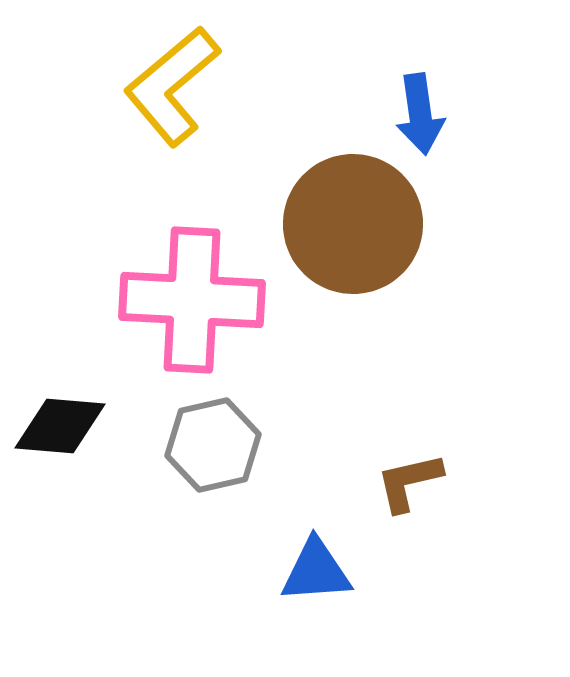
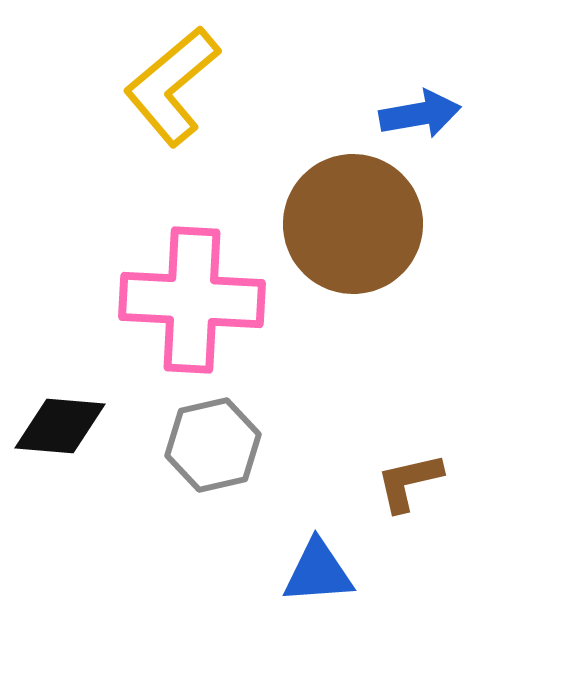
blue arrow: rotated 92 degrees counterclockwise
blue triangle: moved 2 px right, 1 px down
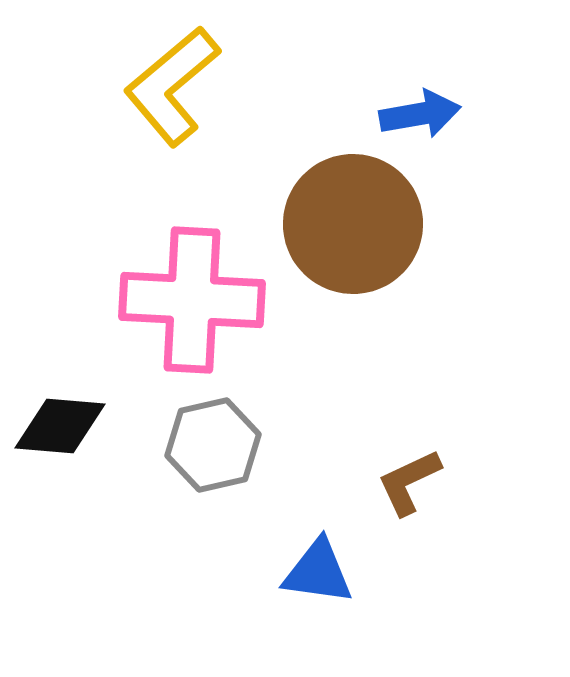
brown L-shape: rotated 12 degrees counterclockwise
blue triangle: rotated 12 degrees clockwise
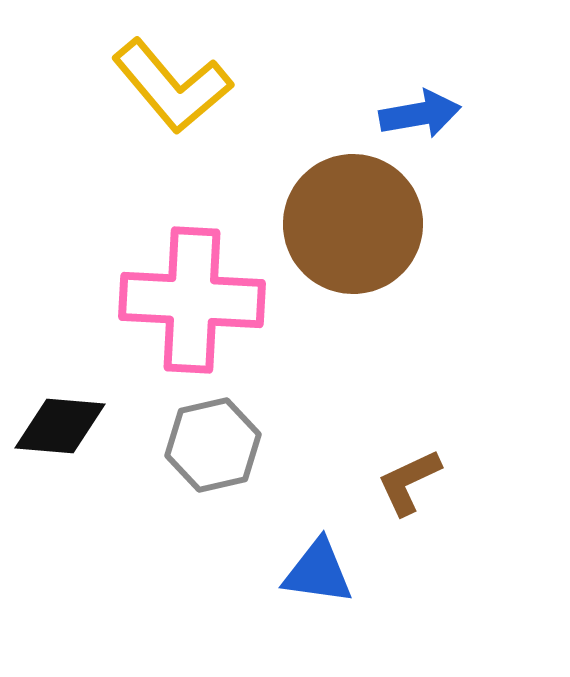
yellow L-shape: rotated 90 degrees counterclockwise
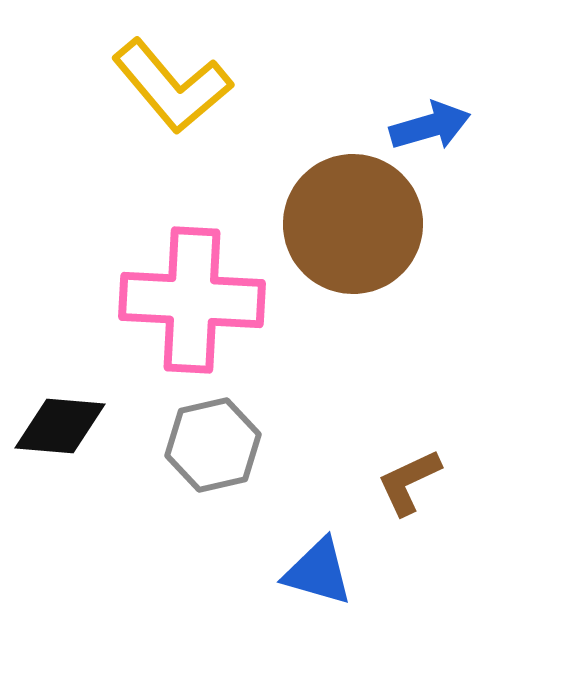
blue arrow: moved 10 px right, 12 px down; rotated 6 degrees counterclockwise
blue triangle: rotated 8 degrees clockwise
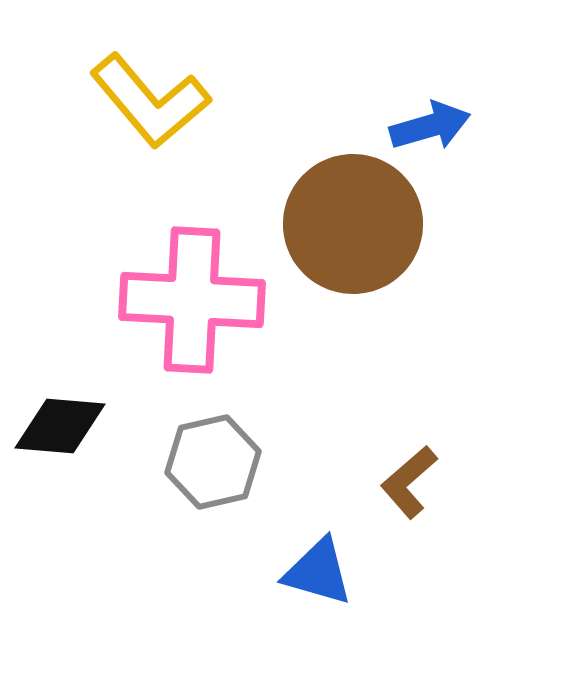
yellow L-shape: moved 22 px left, 15 px down
gray hexagon: moved 17 px down
brown L-shape: rotated 16 degrees counterclockwise
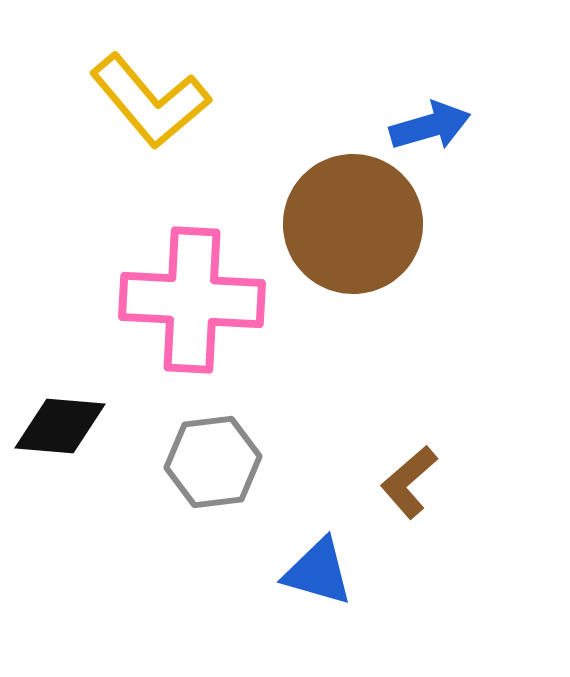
gray hexagon: rotated 6 degrees clockwise
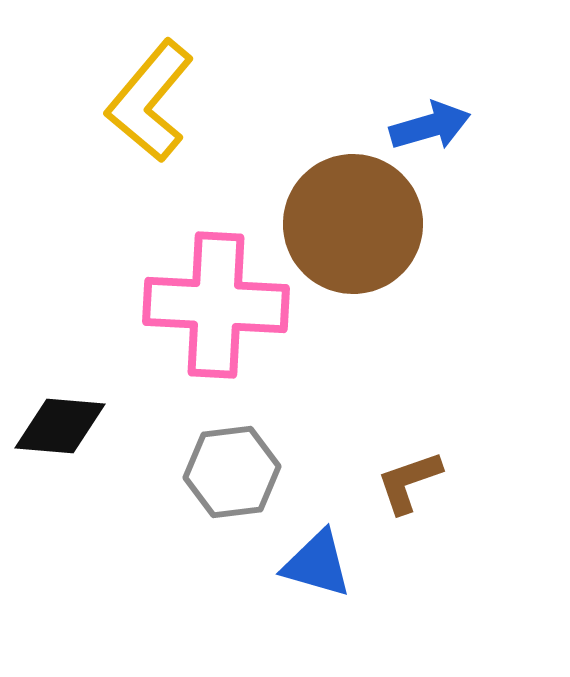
yellow L-shape: rotated 80 degrees clockwise
pink cross: moved 24 px right, 5 px down
gray hexagon: moved 19 px right, 10 px down
brown L-shape: rotated 22 degrees clockwise
blue triangle: moved 1 px left, 8 px up
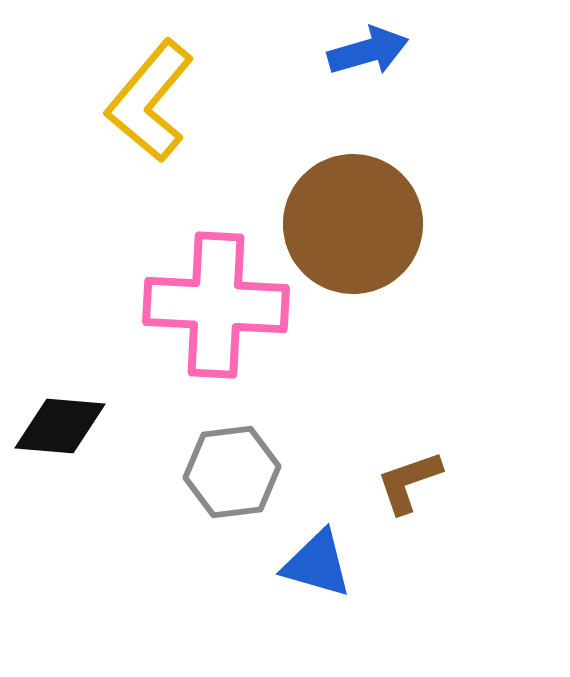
blue arrow: moved 62 px left, 75 px up
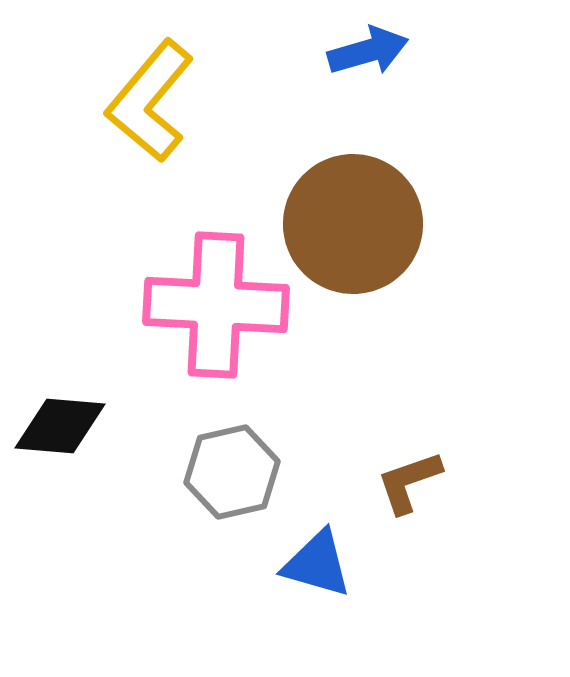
gray hexagon: rotated 6 degrees counterclockwise
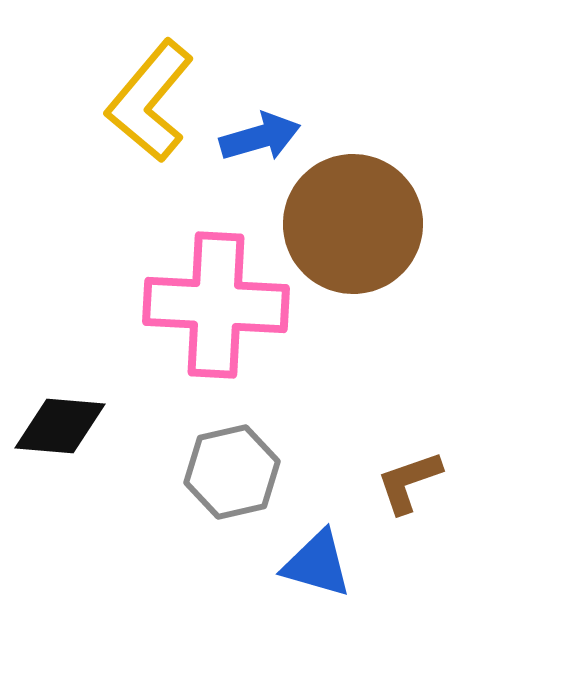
blue arrow: moved 108 px left, 86 px down
